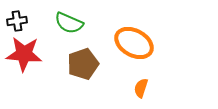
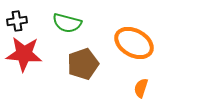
green semicircle: moved 2 px left; rotated 8 degrees counterclockwise
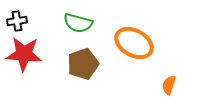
green semicircle: moved 11 px right
orange semicircle: moved 28 px right, 3 px up
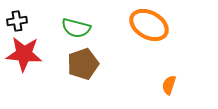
green semicircle: moved 2 px left, 5 px down
orange ellipse: moved 15 px right, 18 px up
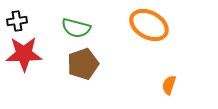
red star: rotated 6 degrees counterclockwise
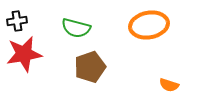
orange ellipse: rotated 39 degrees counterclockwise
red star: rotated 9 degrees counterclockwise
brown pentagon: moved 7 px right, 3 px down
orange semicircle: rotated 90 degrees counterclockwise
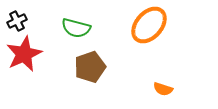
black cross: rotated 18 degrees counterclockwise
orange ellipse: rotated 39 degrees counterclockwise
red star: rotated 15 degrees counterclockwise
orange semicircle: moved 6 px left, 4 px down
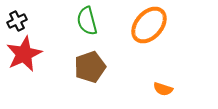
green semicircle: moved 11 px right, 7 px up; rotated 60 degrees clockwise
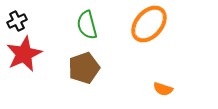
green semicircle: moved 4 px down
orange ellipse: moved 1 px up
brown pentagon: moved 6 px left, 1 px down
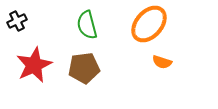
red star: moved 10 px right, 11 px down
brown pentagon: rotated 12 degrees clockwise
orange semicircle: moved 1 px left, 27 px up
